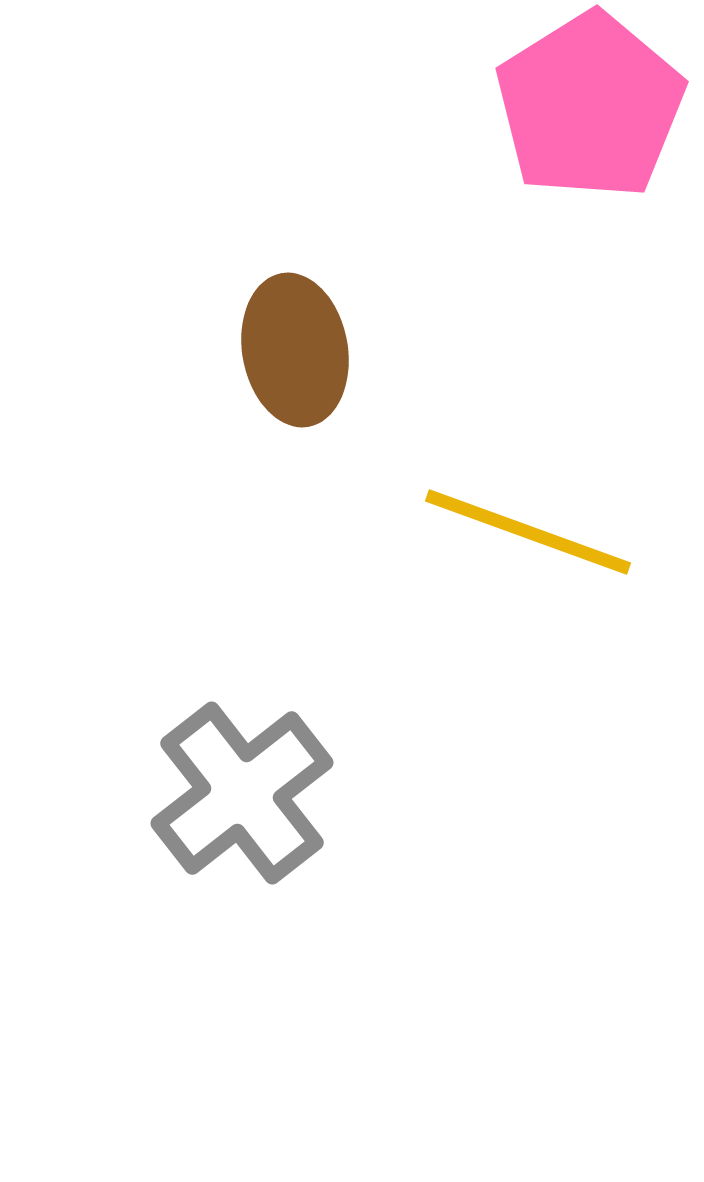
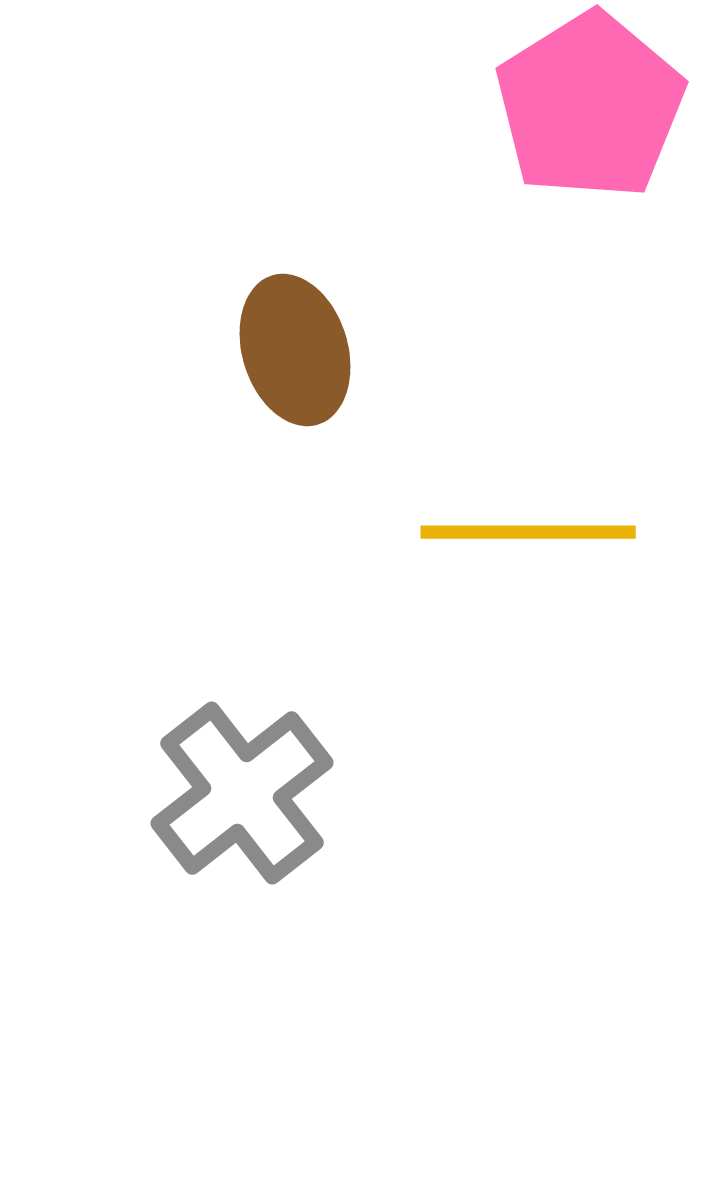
brown ellipse: rotated 7 degrees counterclockwise
yellow line: rotated 20 degrees counterclockwise
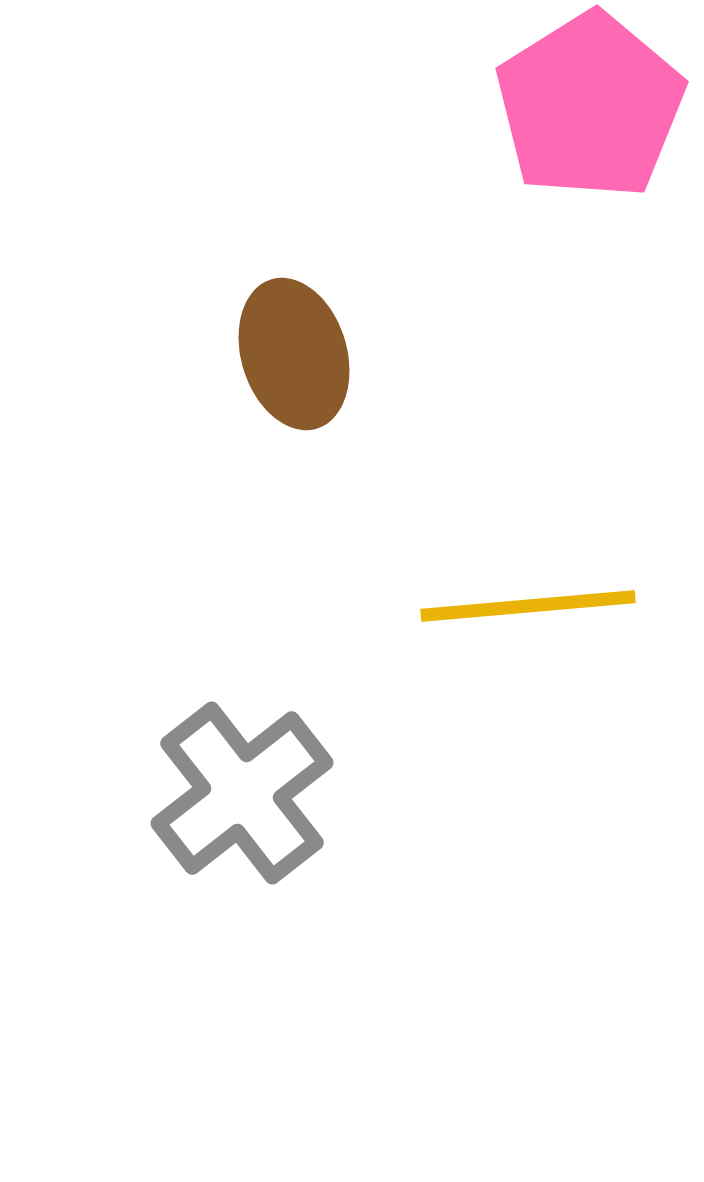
brown ellipse: moved 1 px left, 4 px down
yellow line: moved 74 px down; rotated 5 degrees counterclockwise
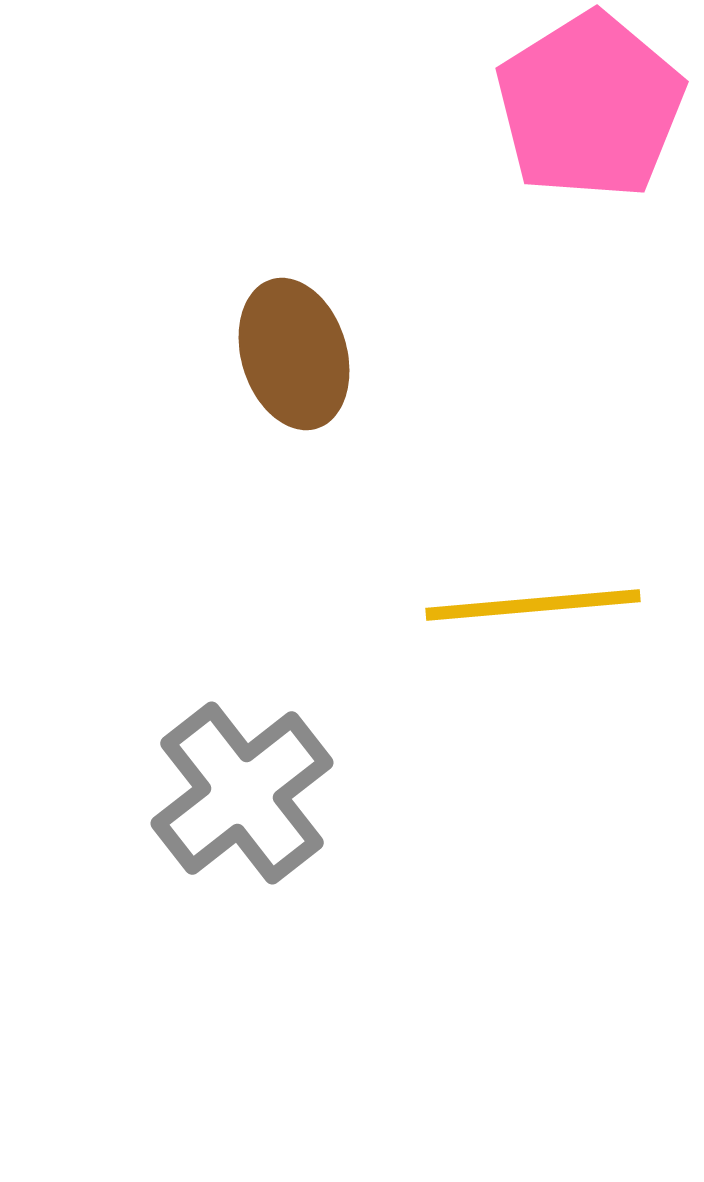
yellow line: moved 5 px right, 1 px up
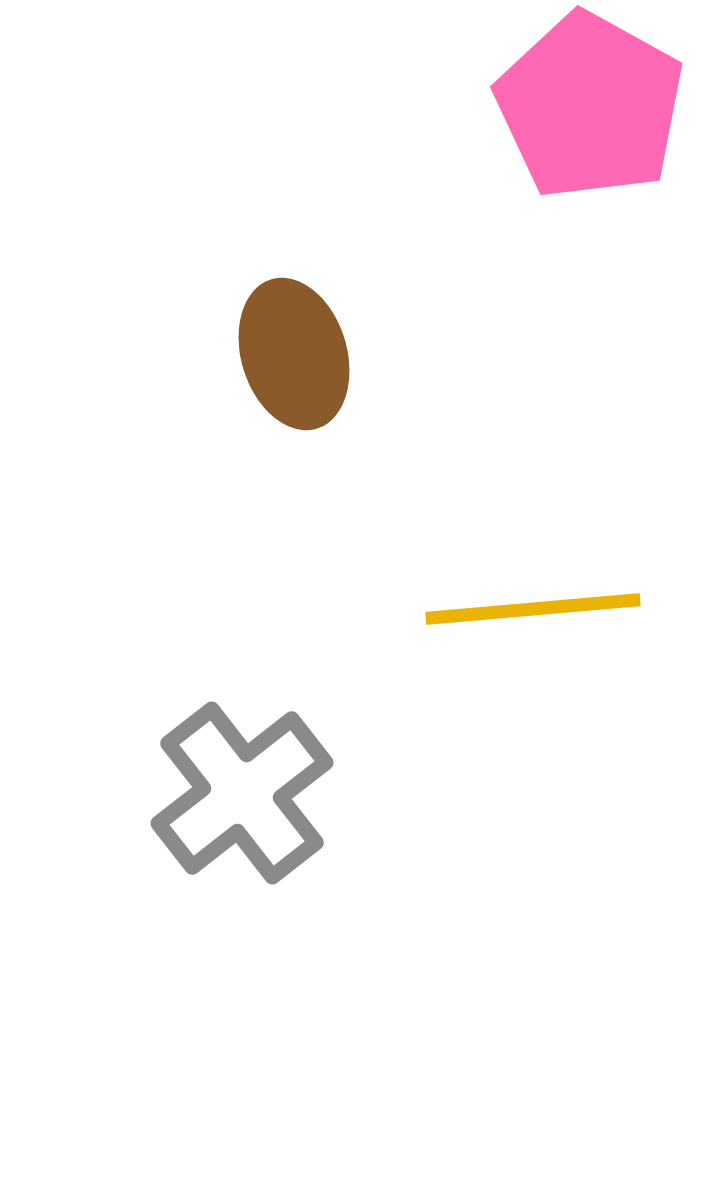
pink pentagon: rotated 11 degrees counterclockwise
yellow line: moved 4 px down
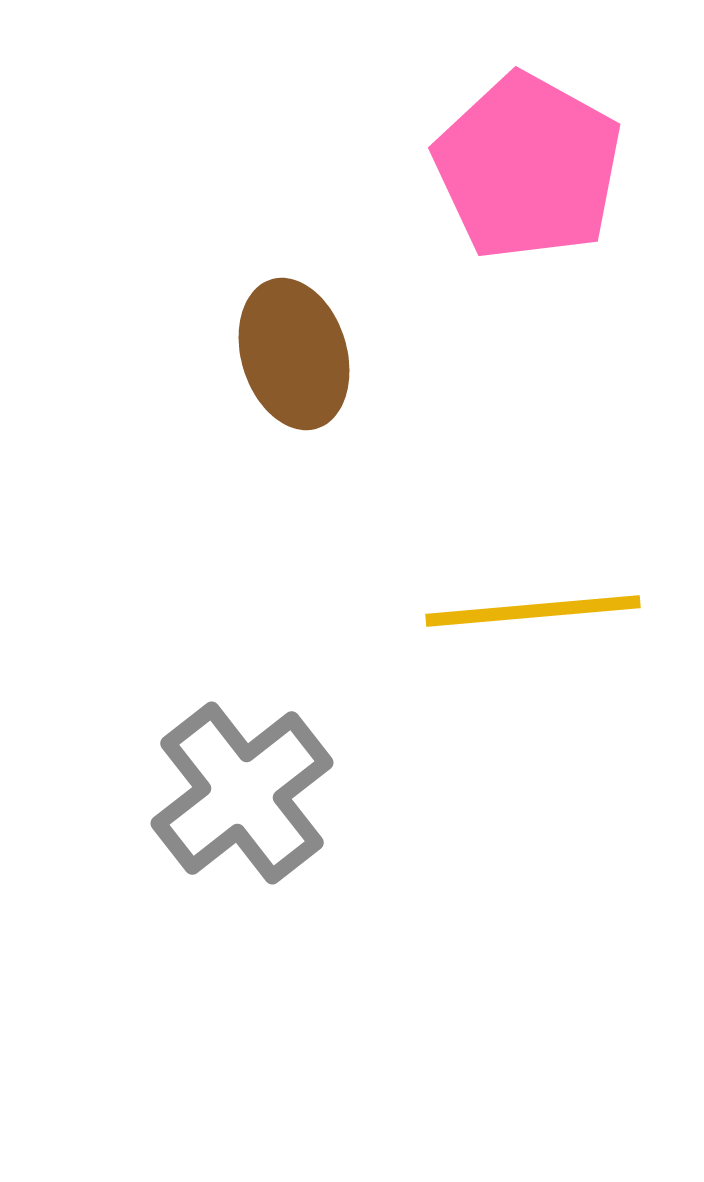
pink pentagon: moved 62 px left, 61 px down
yellow line: moved 2 px down
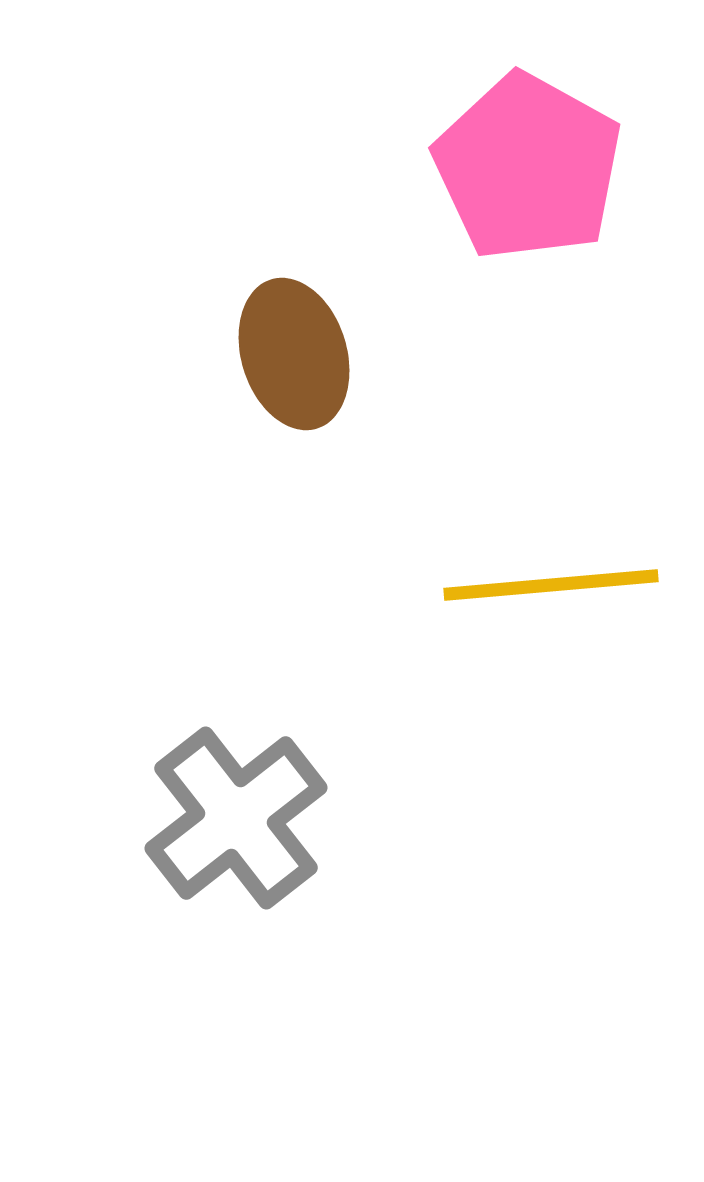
yellow line: moved 18 px right, 26 px up
gray cross: moved 6 px left, 25 px down
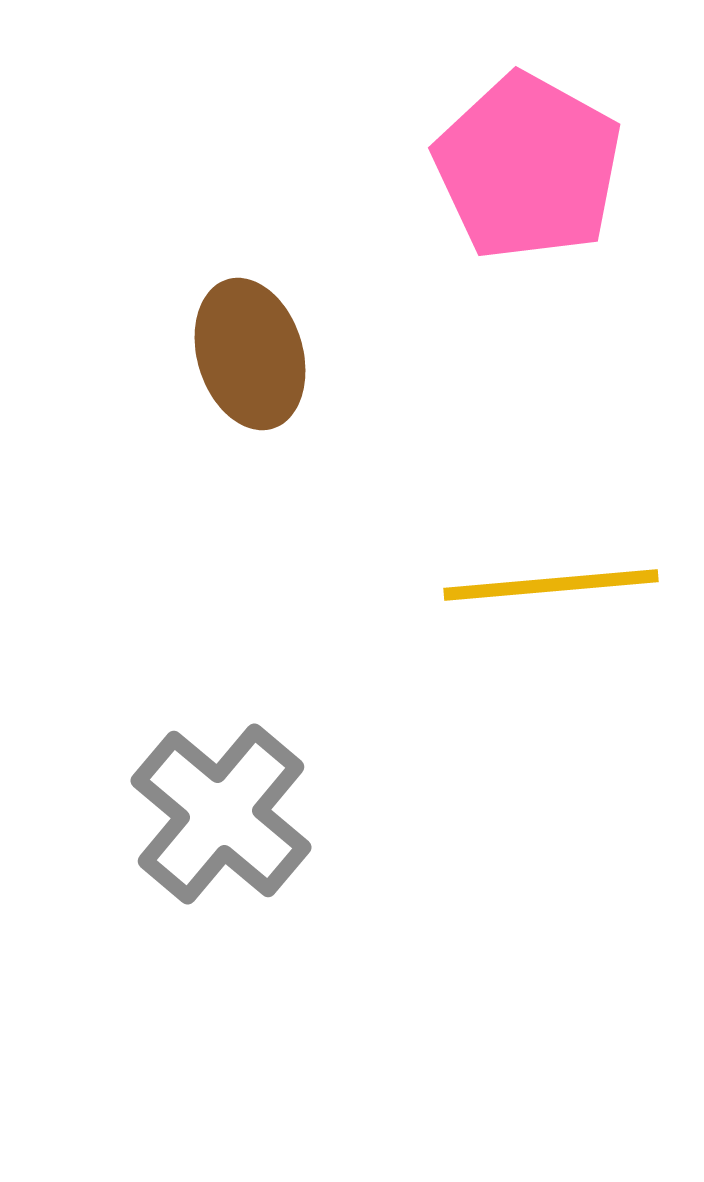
brown ellipse: moved 44 px left
gray cross: moved 15 px left, 4 px up; rotated 12 degrees counterclockwise
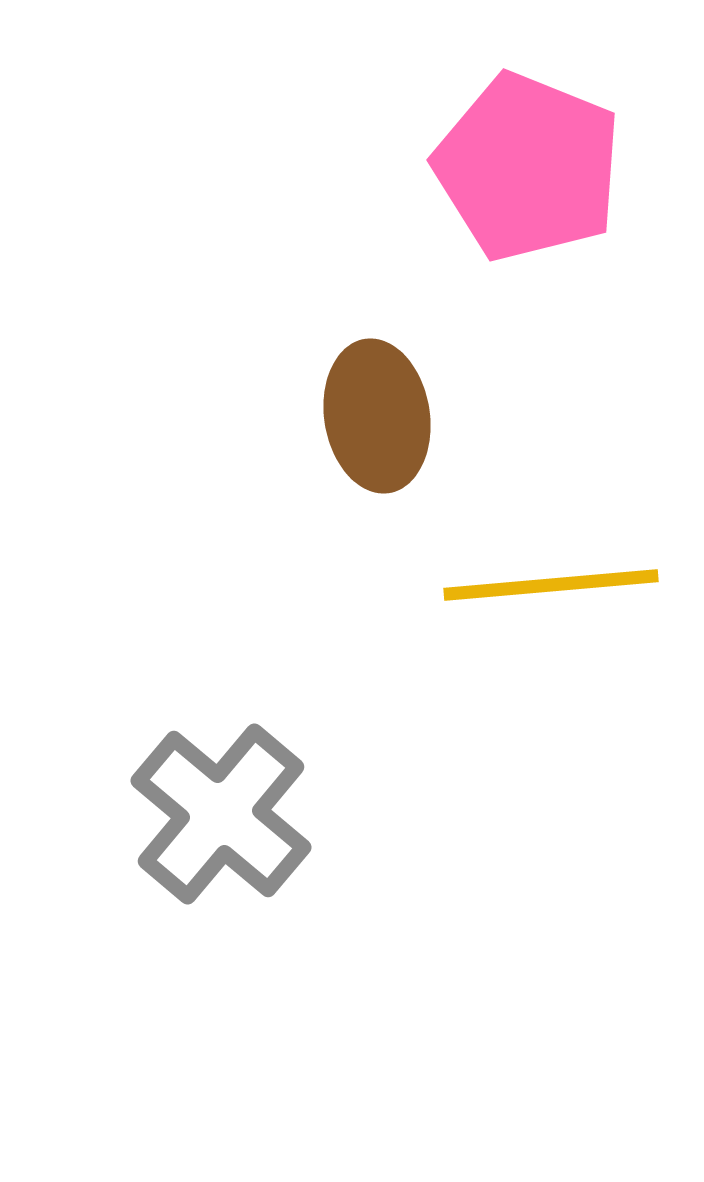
pink pentagon: rotated 7 degrees counterclockwise
brown ellipse: moved 127 px right, 62 px down; rotated 8 degrees clockwise
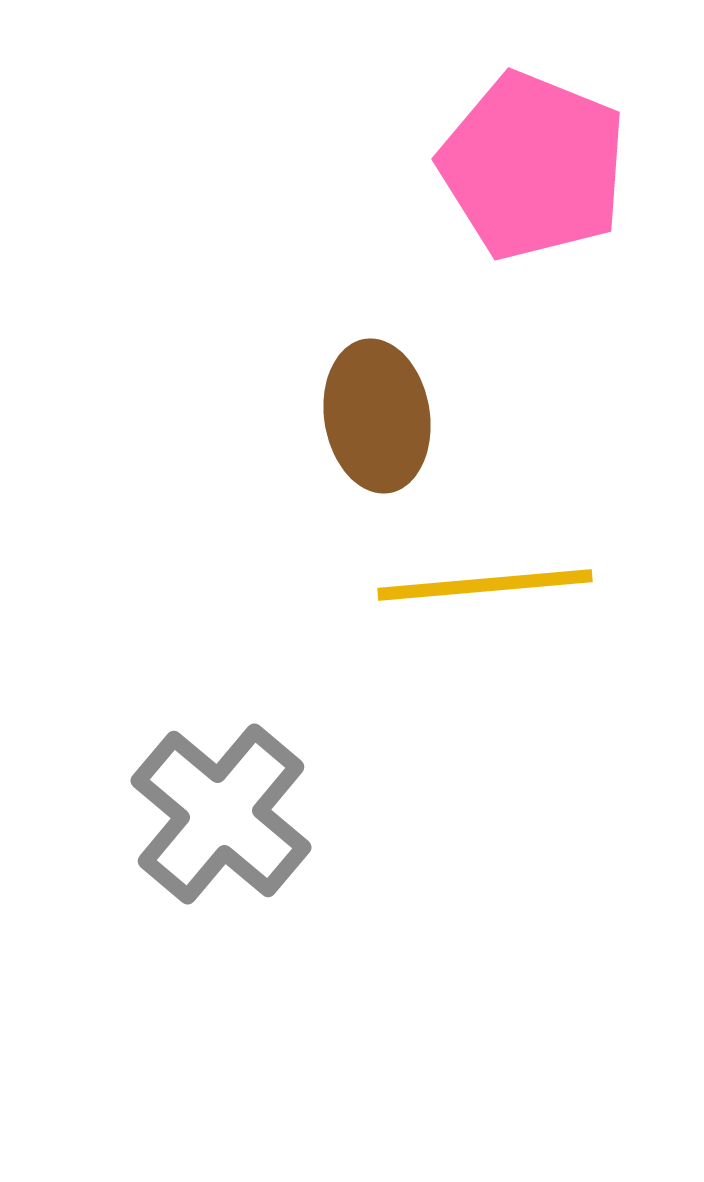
pink pentagon: moved 5 px right, 1 px up
yellow line: moved 66 px left
